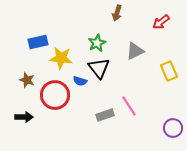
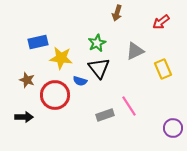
yellow rectangle: moved 6 px left, 2 px up
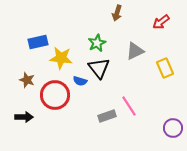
yellow rectangle: moved 2 px right, 1 px up
gray rectangle: moved 2 px right, 1 px down
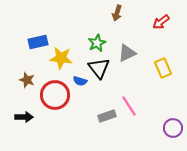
gray triangle: moved 8 px left, 2 px down
yellow rectangle: moved 2 px left
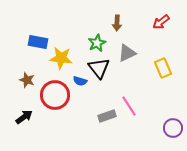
brown arrow: moved 10 px down; rotated 14 degrees counterclockwise
blue rectangle: rotated 24 degrees clockwise
black arrow: rotated 36 degrees counterclockwise
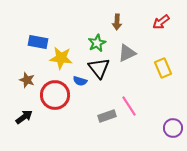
brown arrow: moved 1 px up
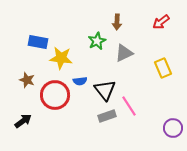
green star: moved 2 px up
gray triangle: moved 3 px left
black triangle: moved 6 px right, 22 px down
blue semicircle: rotated 24 degrees counterclockwise
black arrow: moved 1 px left, 4 px down
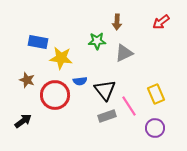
green star: rotated 24 degrees clockwise
yellow rectangle: moved 7 px left, 26 px down
purple circle: moved 18 px left
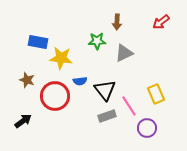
red circle: moved 1 px down
purple circle: moved 8 px left
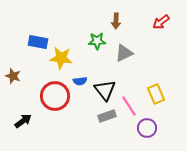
brown arrow: moved 1 px left, 1 px up
brown star: moved 14 px left, 4 px up
